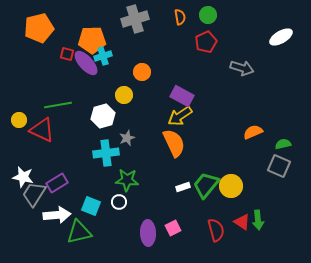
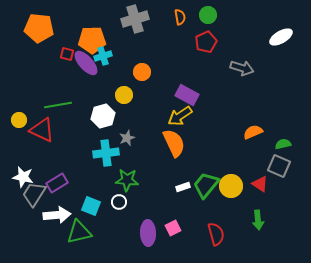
orange pentagon at (39, 28): rotated 20 degrees clockwise
purple rectangle at (182, 96): moved 5 px right, 1 px up
red triangle at (242, 222): moved 18 px right, 38 px up
red semicircle at (216, 230): moved 4 px down
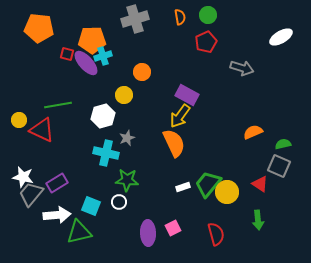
yellow arrow at (180, 116): rotated 20 degrees counterclockwise
cyan cross at (106, 153): rotated 20 degrees clockwise
green trapezoid at (206, 185): moved 2 px right, 1 px up
yellow circle at (231, 186): moved 4 px left, 6 px down
gray trapezoid at (34, 194): moved 3 px left; rotated 8 degrees clockwise
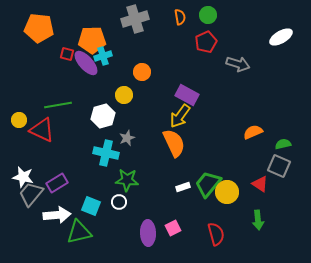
gray arrow at (242, 68): moved 4 px left, 4 px up
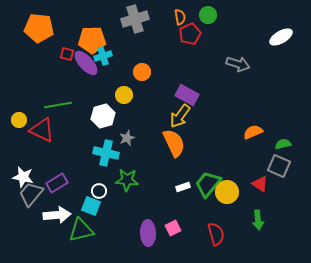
red pentagon at (206, 42): moved 16 px left, 8 px up
white circle at (119, 202): moved 20 px left, 11 px up
green triangle at (79, 232): moved 2 px right, 2 px up
